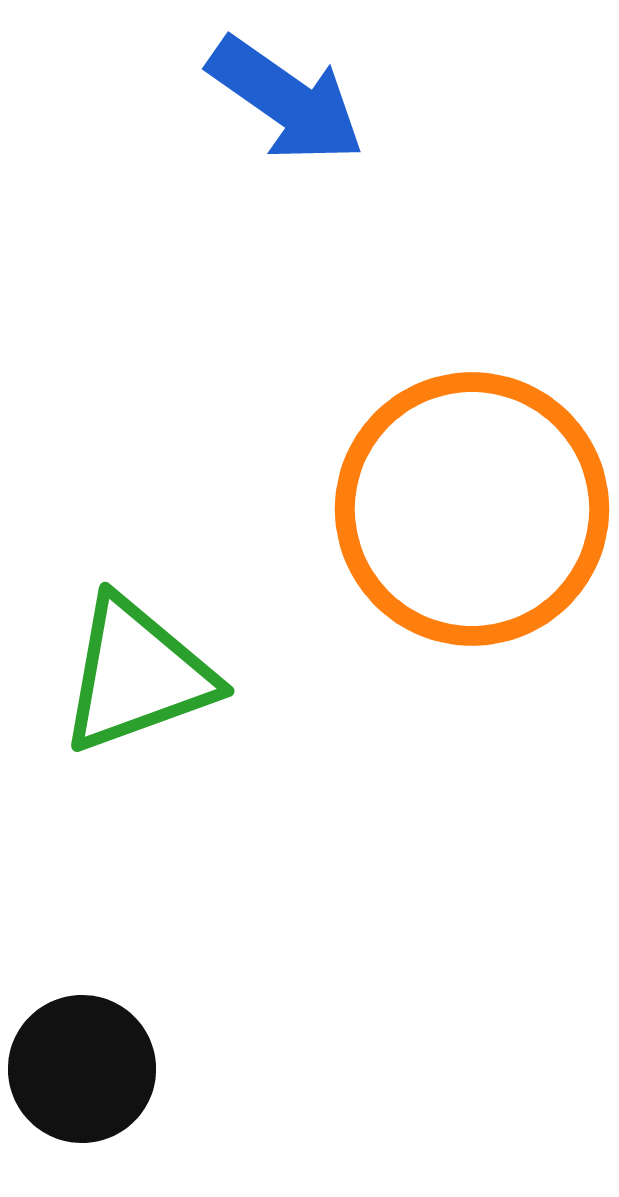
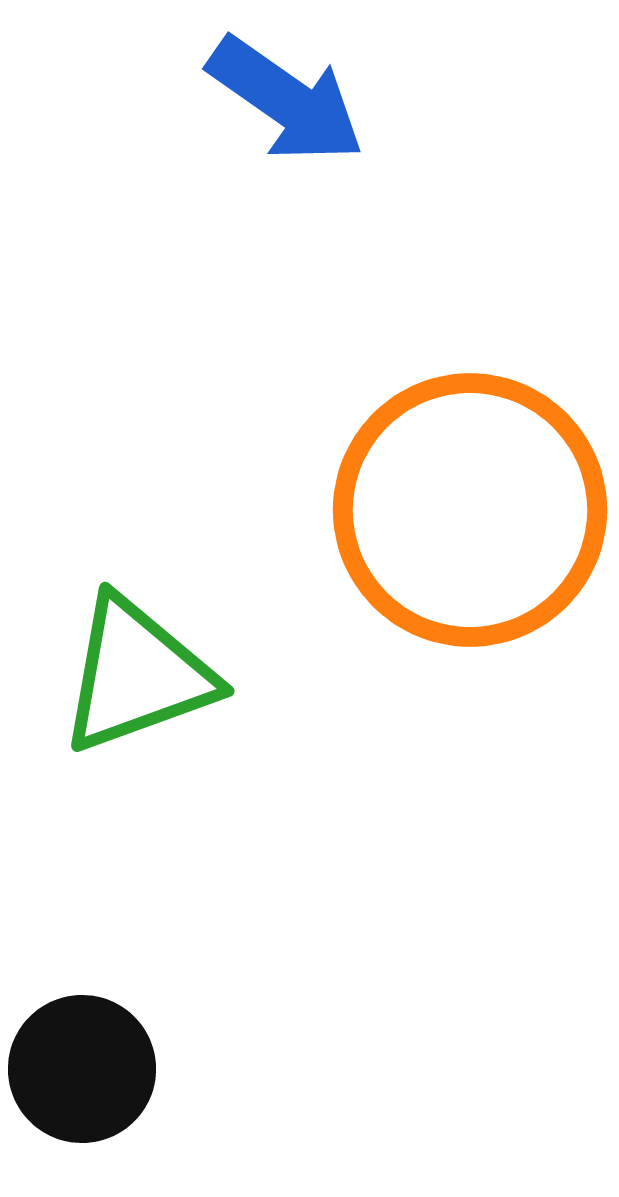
orange circle: moved 2 px left, 1 px down
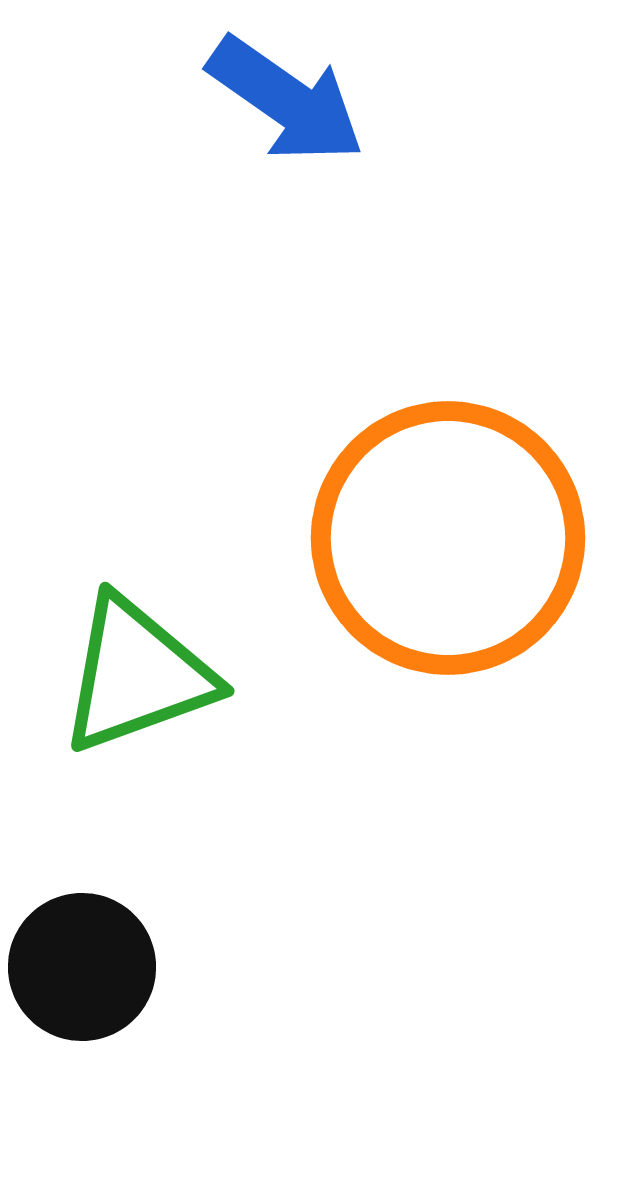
orange circle: moved 22 px left, 28 px down
black circle: moved 102 px up
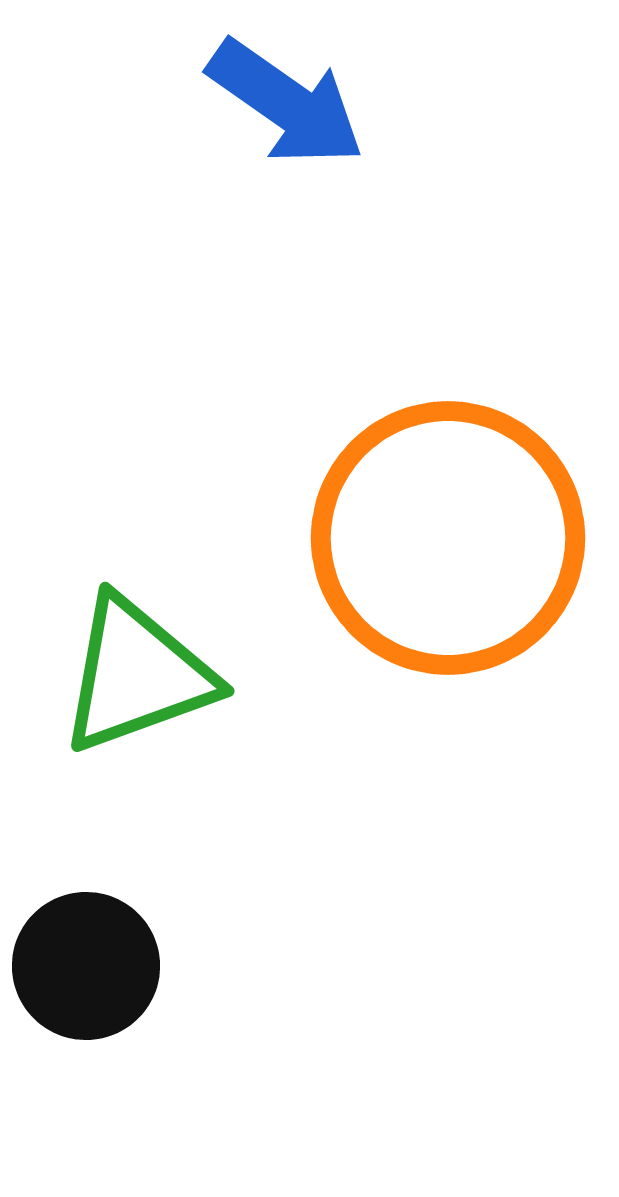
blue arrow: moved 3 px down
black circle: moved 4 px right, 1 px up
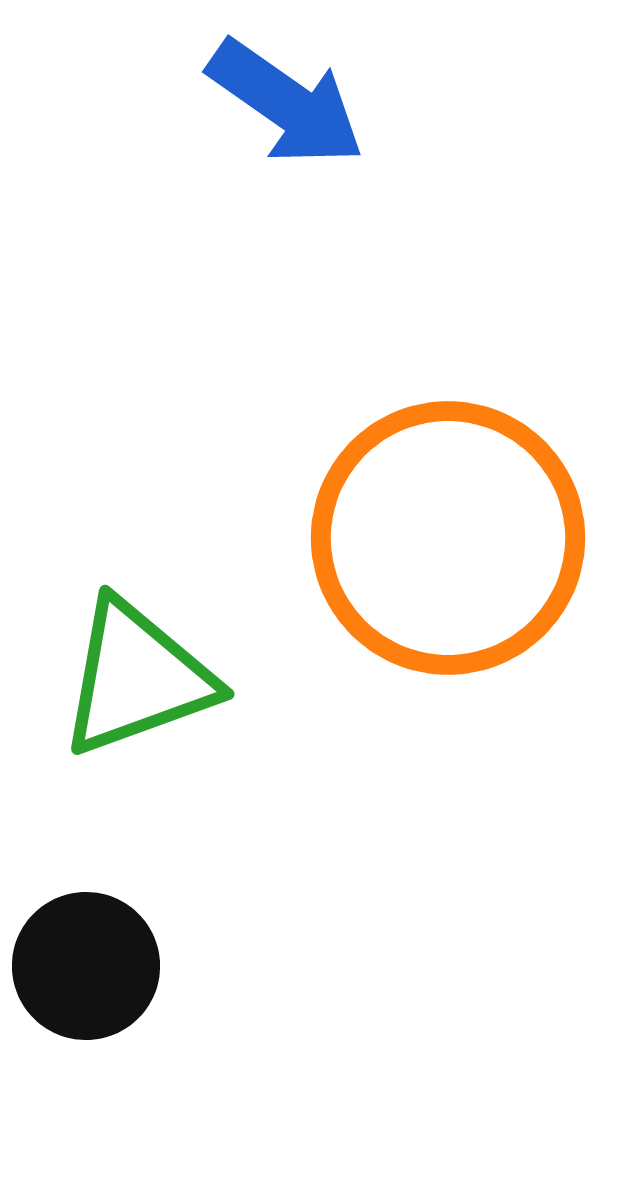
green triangle: moved 3 px down
